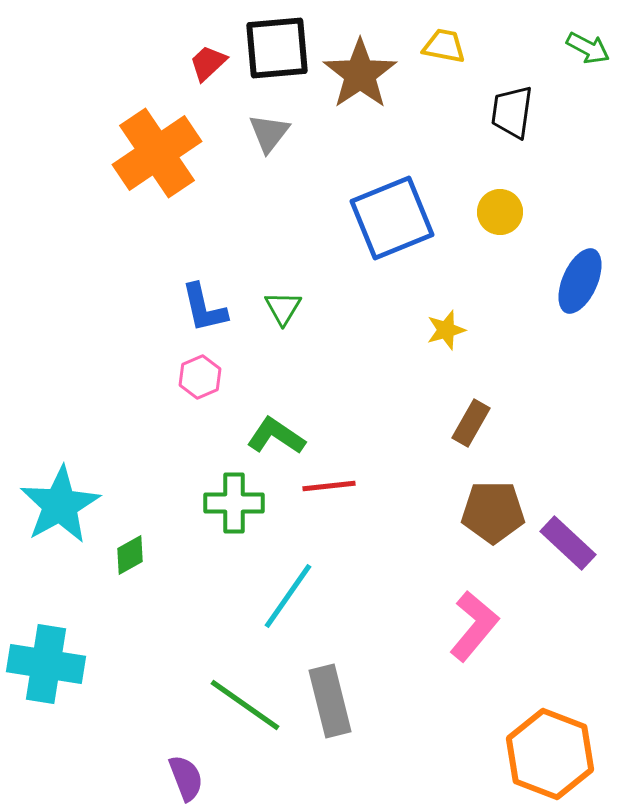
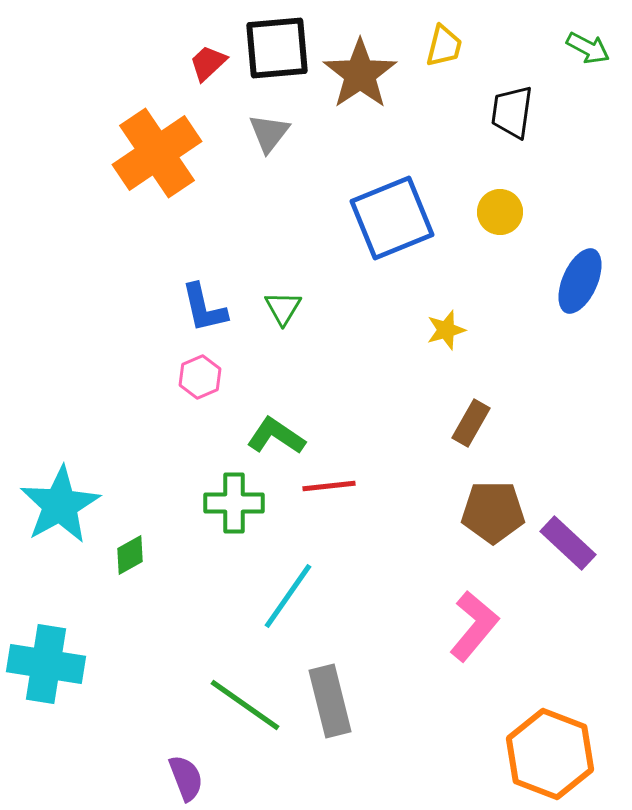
yellow trapezoid: rotated 93 degrees clockwise
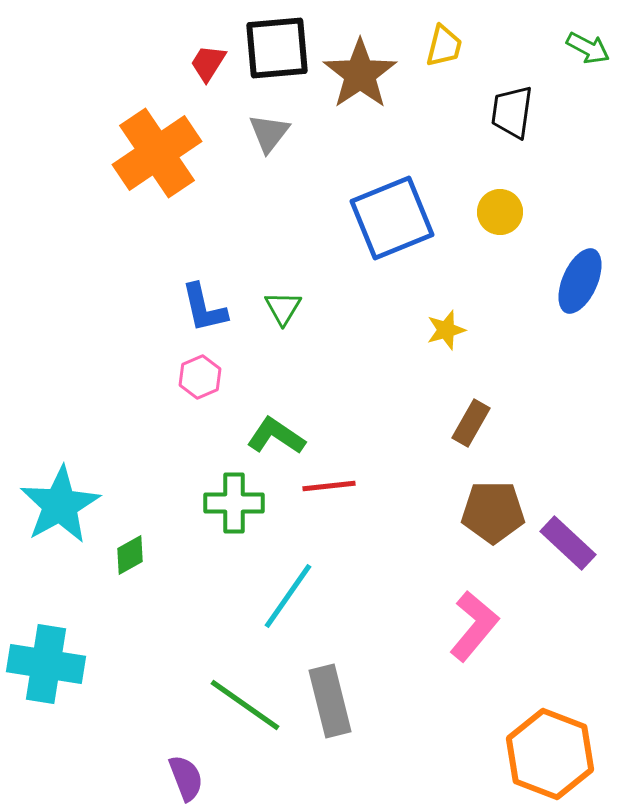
red trapezoid: rotated 15 degrees counterclockwise
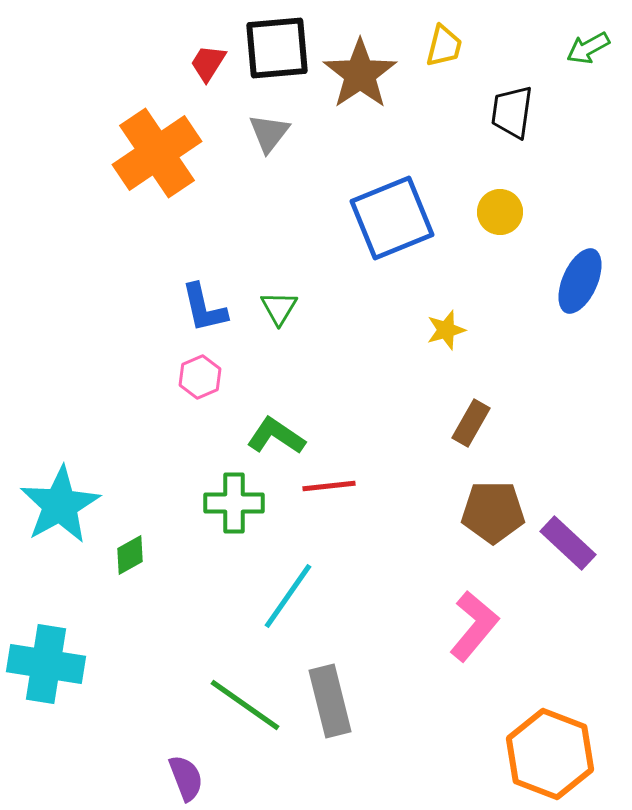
green arrow: rotated 123 degrees clockwise
green triangle: moved 4 px left
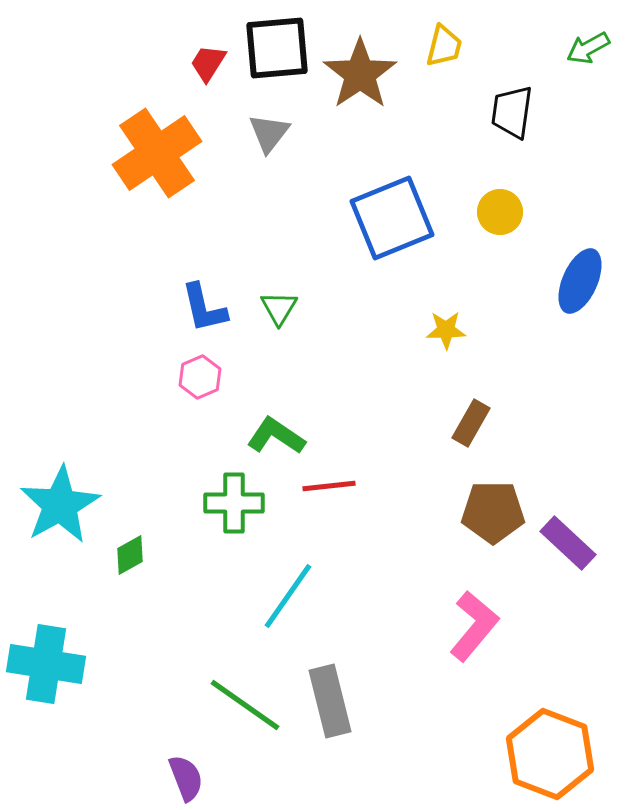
yellow star: rotated 15 degrees clockwise
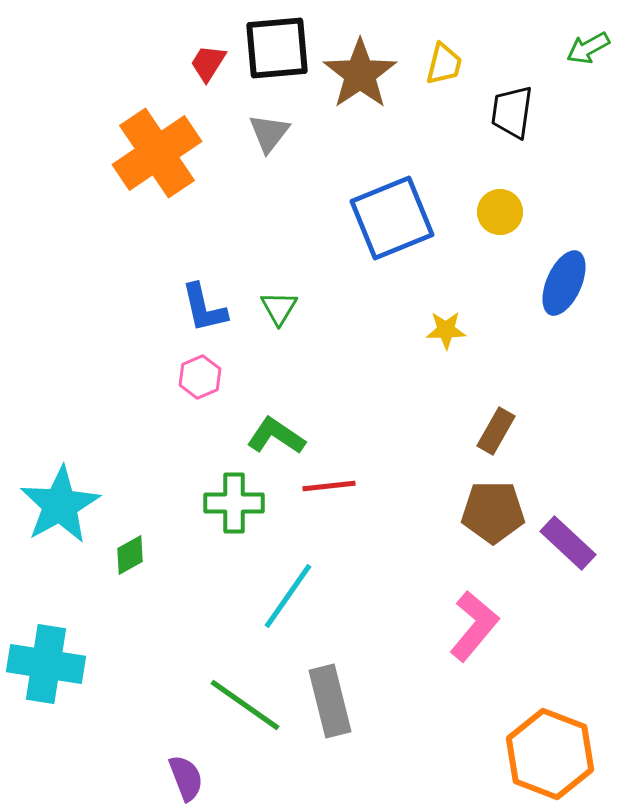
yellow trapezoid: moved 18 px down
blue ellipse: moved 16 px left, 2 px down
brown rectangle: moved 25 px right, 8 px down
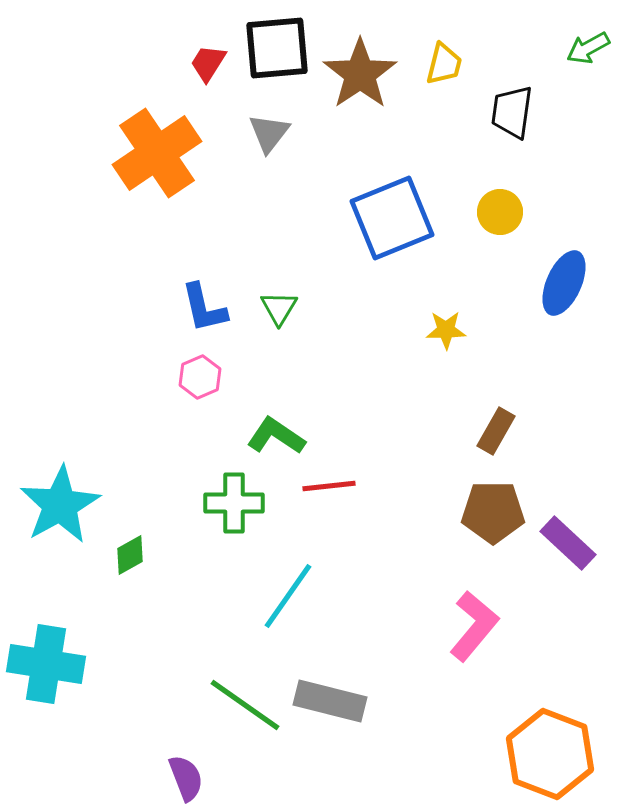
gray rectangle: rotated 62 degrees counterclockwise
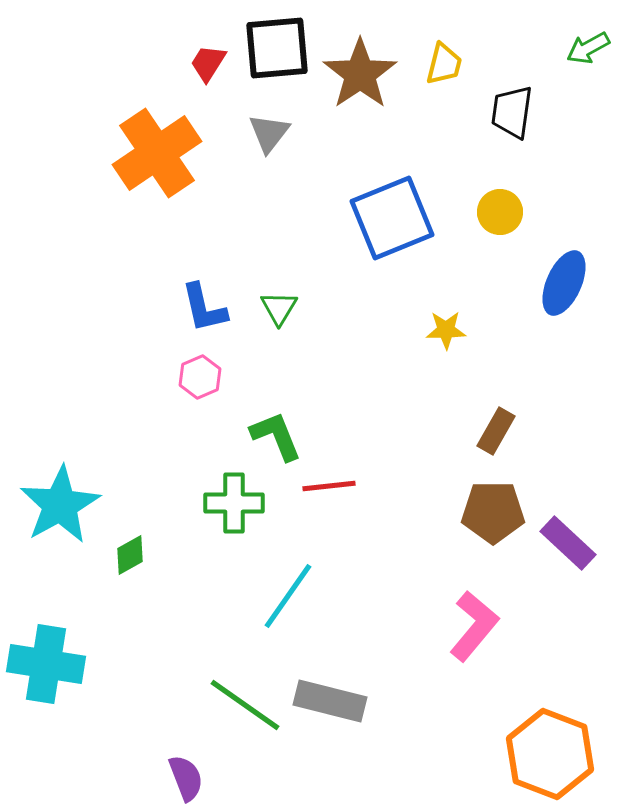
green L-shape: rotated 34 degrees clockwise
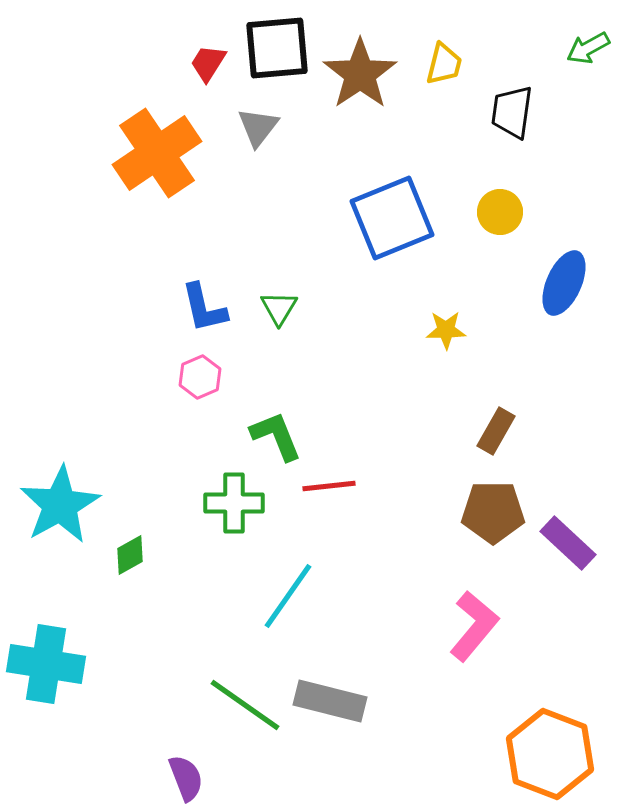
gray triangle: moved 11 px left, 6 px up
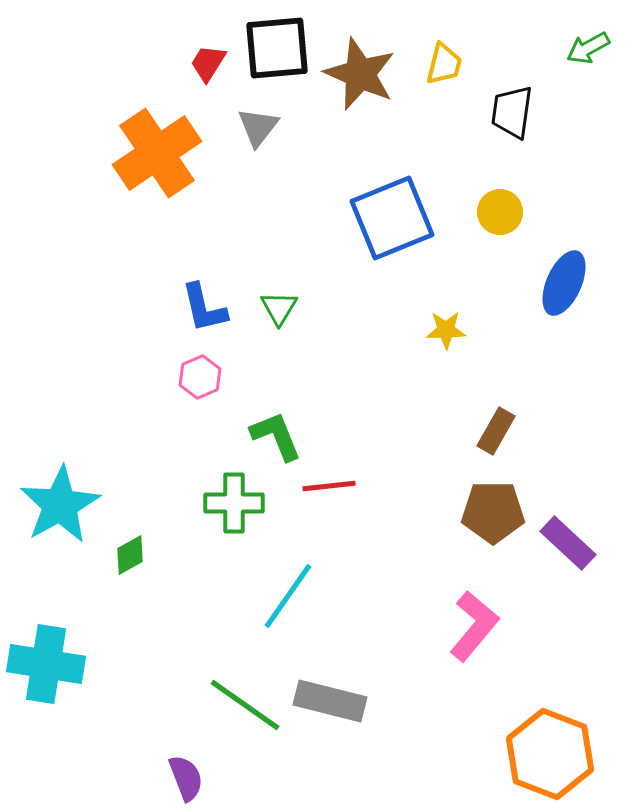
brown star: rotated 14 degrees counterclockwise
